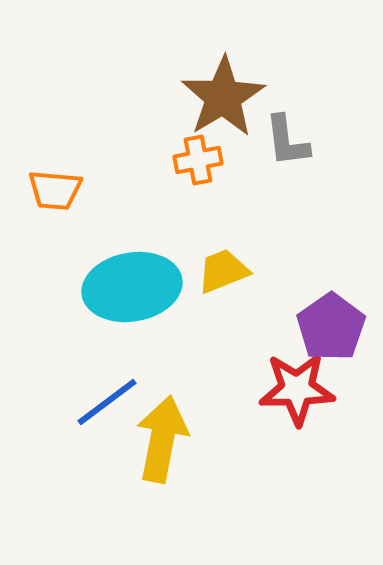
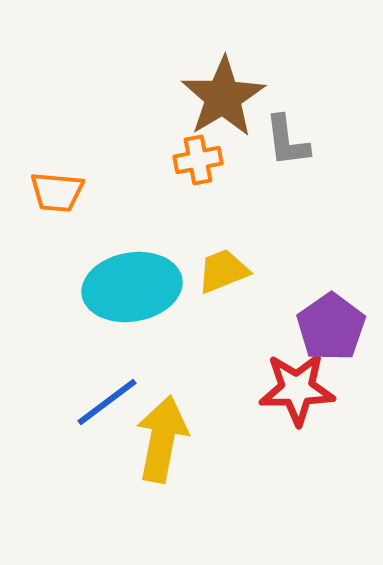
orange trapezoid: moved 2 px right, 2 px down
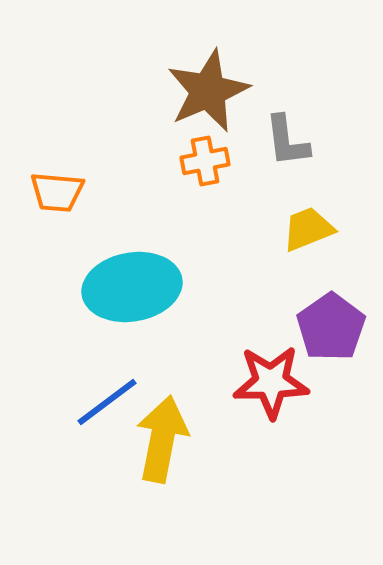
brown star: moved 15 px left, 6 px up; rotated 8 degrees clockwise
orange cross: moved 7 px right, 1 px down
yellow trapezoid: moved 85 px right, 42 px up
red star: moved 26 px left, 7 px up
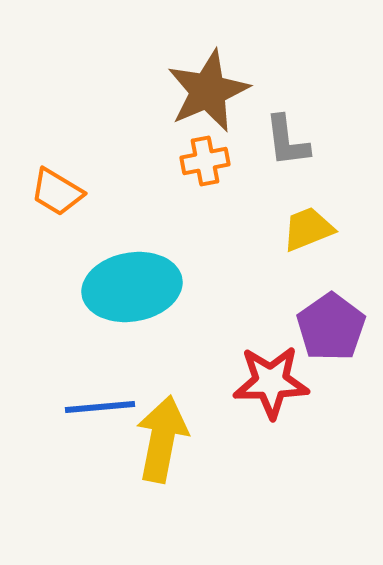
orange trapezoid: rotated 26 degrees clockwise
blue line: moved 7 px left, 5 px down; rotated 32 degrees clockwise
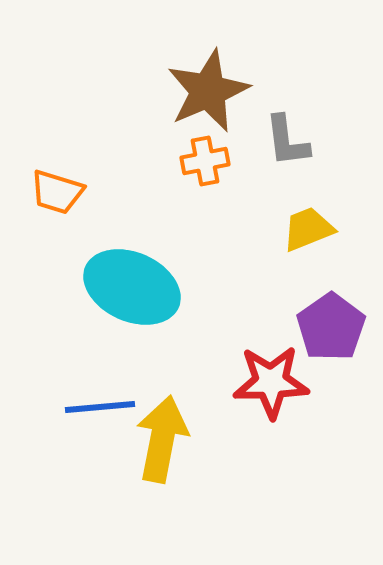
orange trapezoid: rotated 14 degrees counterclockwise
cyan ellipse: rotated 34 degrees clockwise
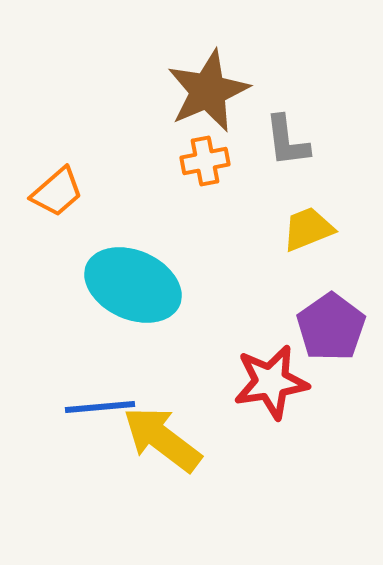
orange trapezoid: rotated 58 degrees counterclockwise
cyan ellipse: moved 1 px right, 2 px up
red star: rotated 8 degrees counterclockwise
yellow arrow: rotated 64 degrees counterclockwise
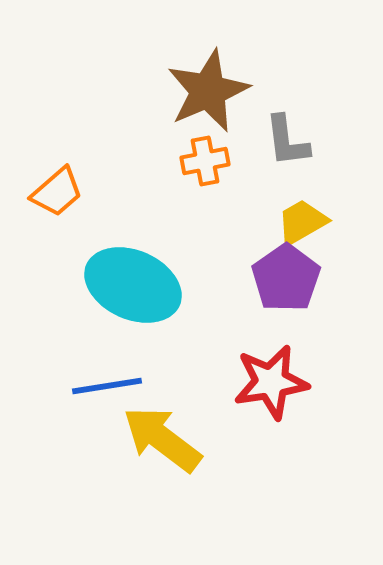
yellow trapezoid: moved 6 px left, 7 px up; rotated 8 degrees counterclockwise
purple pentagon: moved 45 px left, 49 px up
blue line: moved 7 px right, 21 px up; rotated 4 degrees counterclockwise
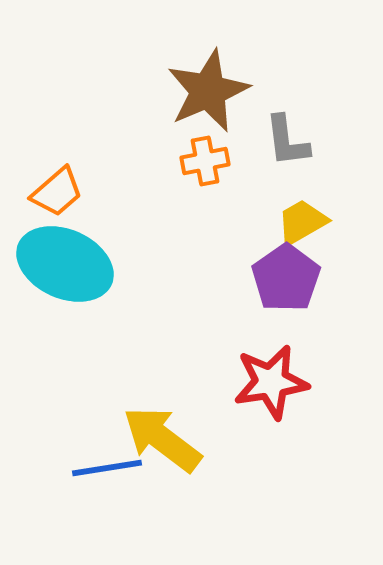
cyan ellipse: moved 68 px left, 21 px up
blue line: moved 82 px down
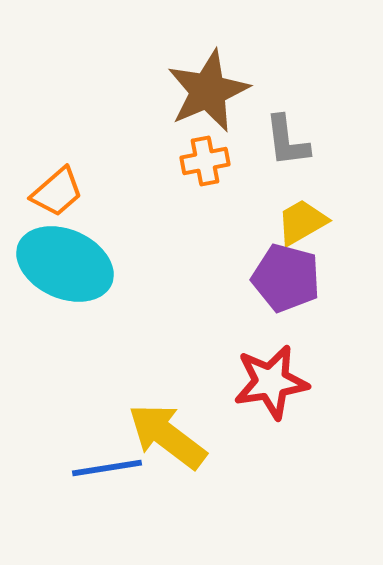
purple pentagon: rotated 22 degrees counterclockwise
yellow arrow: moved 5 px right, 3 px up
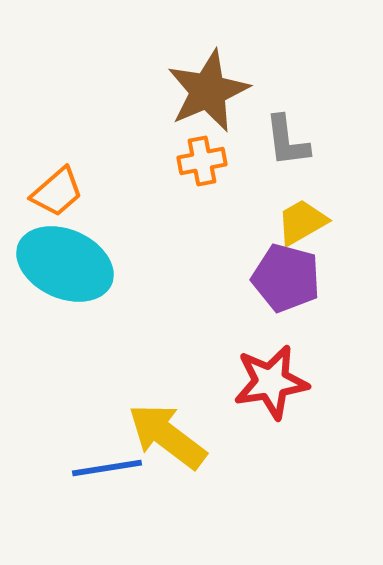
orange cross: moved 3 px left
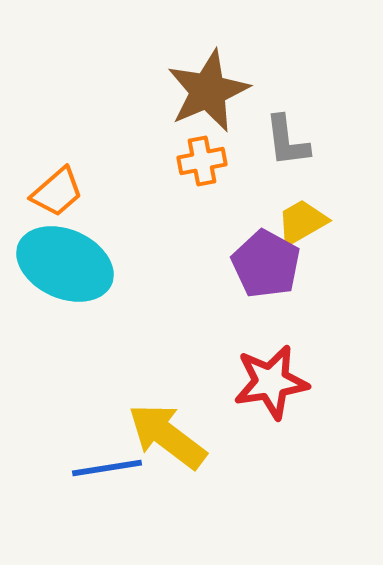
purple pentagon: moved 20 px left, 14 px up; rotated 14 degrees clockwise
